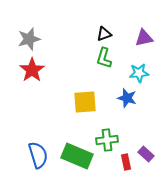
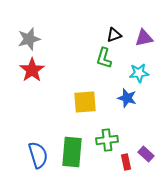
black triangle: moved 10 px right, 1 px down
green rectangle: moved 5 px left, 4 px up; rotated 72 degrees clockwise
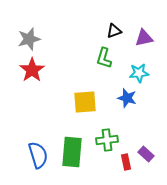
black triangle: moved 4 px up
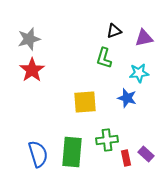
blue semicircle: moved 1 px up
red rectangle: moved 4 px up
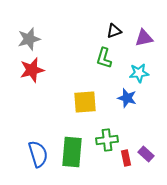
red star: rotated 20 degrees clockwise
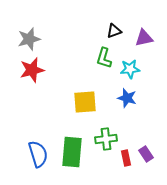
cyan star: moved 9 px left, 4 px up
green cross: moved 1 px left, 1 px up
purple rectangle: rotated 14 degrees clockwise
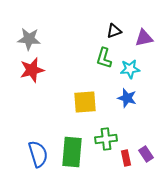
gray star: rotated 20 degrees clockwise
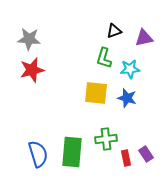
yellow square: moved 11 px right, 9 px up; rotated 10 degrees clockwise
